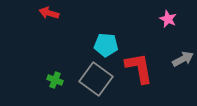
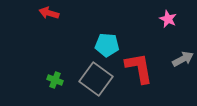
cyan pentagon: moved 1 px right
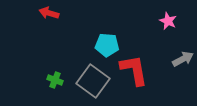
pink star: moved 2 px down
red L-shape: moved 5 px left, 2 px down
gray square: moved 3 px left, 2 px down
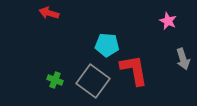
gray arrow: rotated 100 degrees clockwise
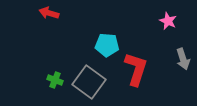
red L-shape: moved 2 px right, 1 px up; rotated 28 degrees clockwise
gray square: moved 4 px left, 1 px down
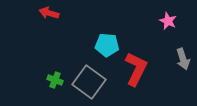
red L-shape: rotated 8 degrees clockwise
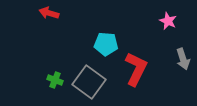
cyan pentagon: moved 1 px left, 1 px up
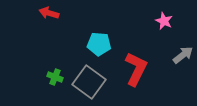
pink star: moved 4 px left
cyan pentagon: moved 7 px left
gray arrow: moved 4 px up; rotated 110 degrees counterclockwise
green cross: moved 3 px up
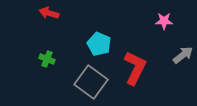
pink star: rotated 24 degrees counterclockwise
cyan pentagon: rotated 20 degrees clockwise
red L-shape: moved 1 px left, 1 px up
green cross: moved 8 px left, 18 px up
gray square: moved 2 px right
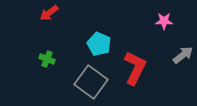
red arrow: rotated 54 degrees counterclockwise
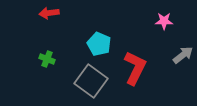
red arrow: rotated 30 degrees clockwise
gray square: moved 1 px up
